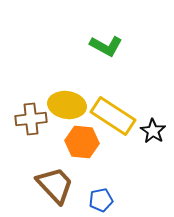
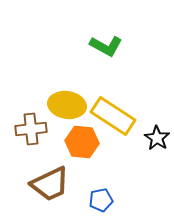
brown cross: moved 10 px down
black star: moved 4 px right, 7 px down
brown trapezoid: moved 5 px left, 1 px up; rotated 108 degrees clockwise
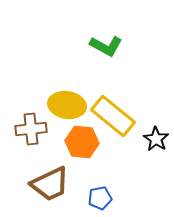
yellow rectangle: rotated 6 degrees clockwise
black star: moved 1 px left, 1 px down
blue pentagon: moved 1 px left, 2 px up
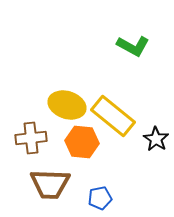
green L-shape: moved 27 px right
yellow ellipse: rotated 9 degrees clockwise
brown cross: moved 9 px down
brown trapezoid: rotated 27 degrees clockwise
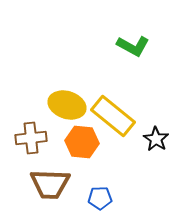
blue pentagon: rotated 10 degrees clockwise
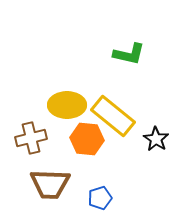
green L-shape: moved 4 px left, 8 px down; rotated 16 degrees counterclockwise
yellow ellipse: rotated 18 degrees counterclockwise
brown cross: rotated 8 degrees counterclockwise
orange hexagon: moved 5 px right, 3 px up
blue pentagon: rotated 15 degrees counterclockwise
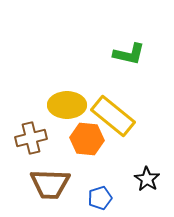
black star: moved 9 px left, 40 px down
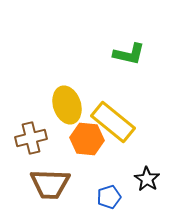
yellow ellipse: rotated 72 degrees clockwise
yellow rectangle: moved 6 px down
blue pentagon: moved 9 px right, 1 px up
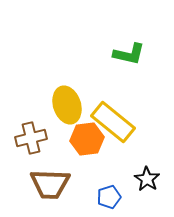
orange hexagon: rotated 12 degrees counterclockwise
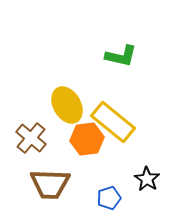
green L-shape: moved 8 px left, 2 px down
yellow ellipse: rotated 12 degrees counterclockwise
brown cross: rotated 36 degrees counterclockwise
blue pentagon: moved 1 px down
